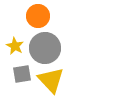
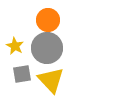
orange circle: moved 10 px right, 4 px down
gray circle: moved 2 px right
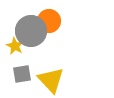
orange circle: moved 1 px right, 1 px down
gray circle: moved 16 px left, 17 px up
